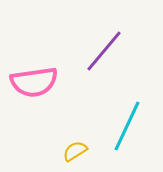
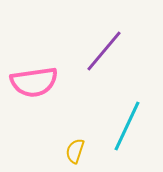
yellow semicircle: rotated 40 degrees counterclockwise
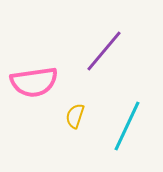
yellow semicircle: moved 35 px up
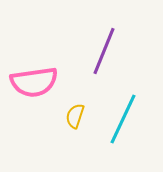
purple line: rotated 18 degrees counterclockwise
cyan line: moved 4 px left, 7 px up
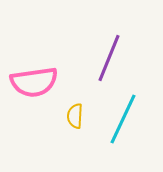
purple line: moved 5 px right, 7 px down
yellow semicircle: rotated 15 degrees counterclockwise
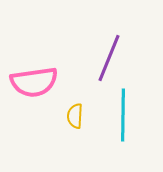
cyan line: moved 4 px up; rotated 24 degrees counterclockwise
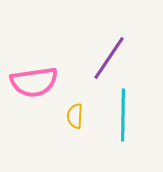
purple line: rotated 12 degrees clockwise
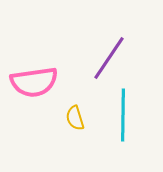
yellow semicircle: moved 2 px down; rotated 20 degrees counterclockwise
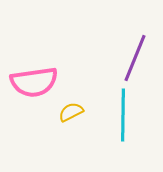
purple line: moved 26 px right; rotated 12 degrees counterclockwise
yellow semicircle: moved 4 px left, 6 px up; rotated 80 degrees clockwise
